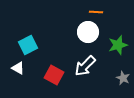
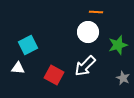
white triangle: rotated 24 degrees counterclockwise
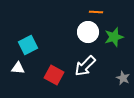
green star: moved 4 px left, 8 px up
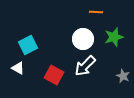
white circle: moved 5 px left, 7 px down
white triangle: rotated 24 degrees clockwise
gray star: moved 2 px up
